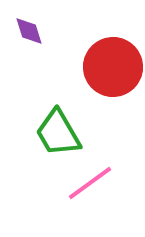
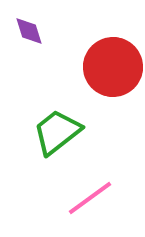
green trapezoid: moved 1 px left, 1 px up; rotated 82 degrees clockwise
pink line: moved 15 px down
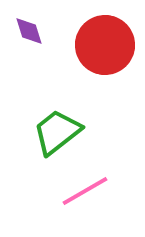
red circle: moved 8 px left, 22 px up
pink line: moved 5 px left, 7 px up; rotated 6 degrees clockwise
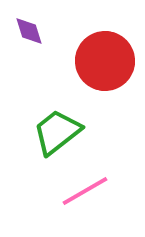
red circle: moved 16 px down
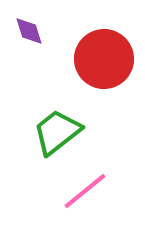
red circle: moved 1 px left, 2 px up
pink line: rotated 9 degrees counterclockwise
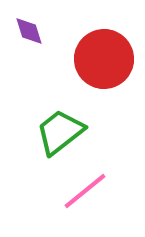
green trapezoid: moved 3 px right
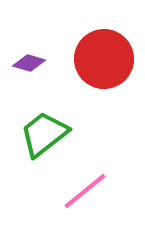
purple diamond: moved 32 px down; rotated 56 degrees counterclockwise
green trapezoid: moved 16 px left, 2 px down
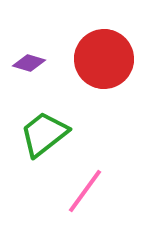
pink line: rotated 15 degrees counterclockwise
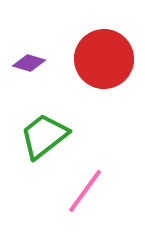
green trapezoid: moved 2 px down
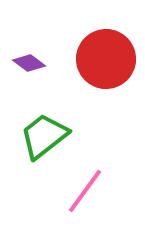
red circle: moved 2 px right
purple diamond: rotated 20 degrees clockwise
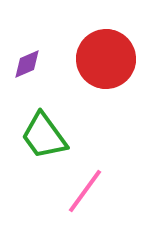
purple diamond: moved 2 px left, 1 px down; rotated 60 degrees counterclockwise
green trapezoid: rotated 88 degrees counterclockwise
